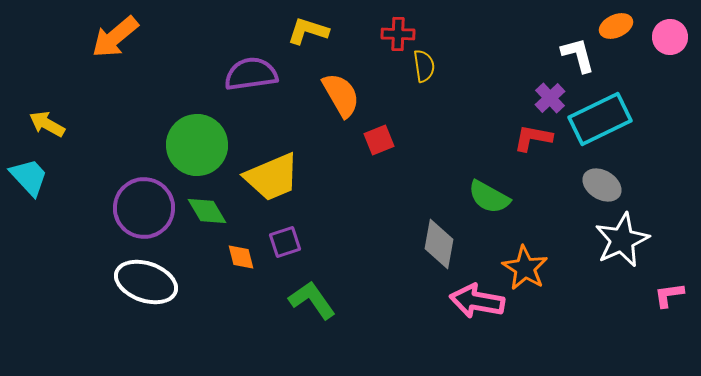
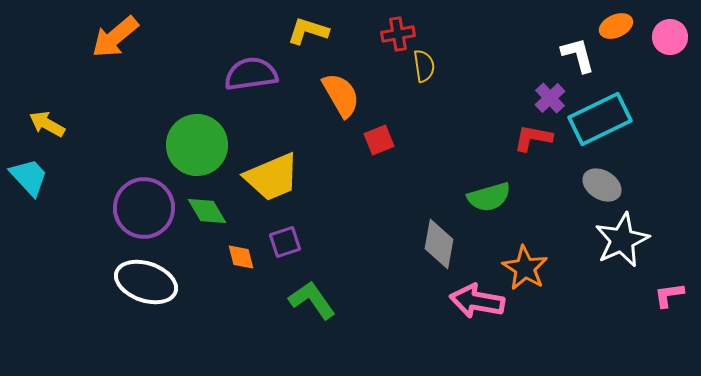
red cross: rotated 12 degrees counterclockwise
green semicircle: rotated 45 degrees counterclockwise
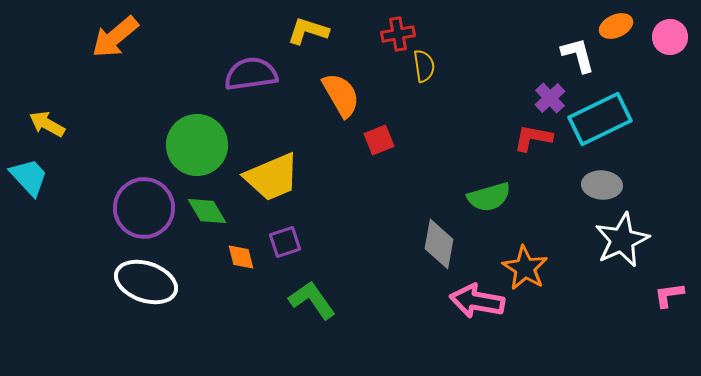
gray ellipse: rotated 27 degrees counterclockwise
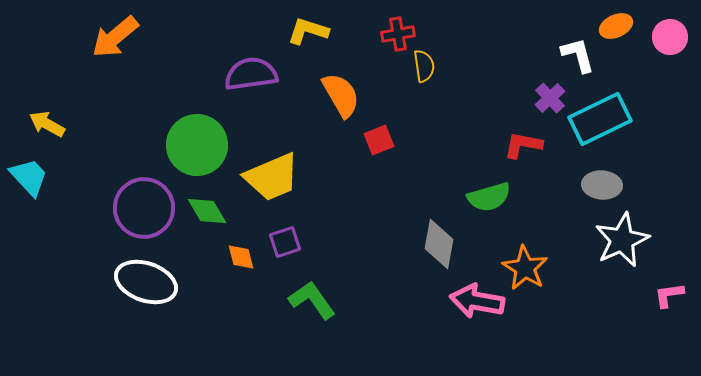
red L-shape: moved 10 px left, 7 px down
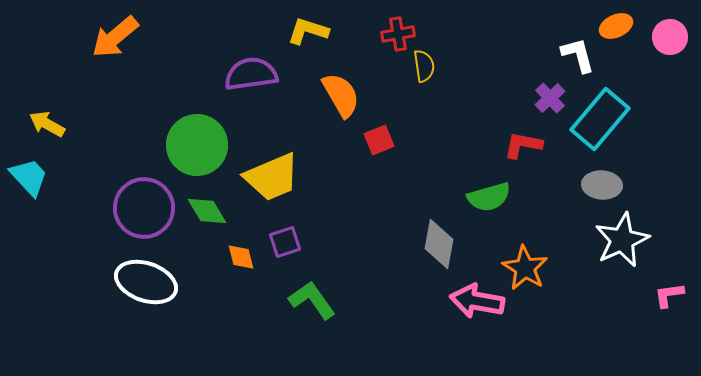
cyan rectangle: rotated 24 degrees counterclockwise
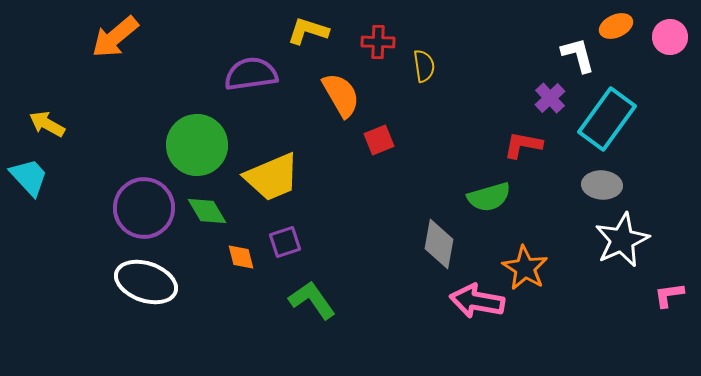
red cross: moved 20 px left, 8 px down; rotated 12 degrees clockwise
cyan rectangle: moved 7 px right; rotated 4 degrees counterclockwise
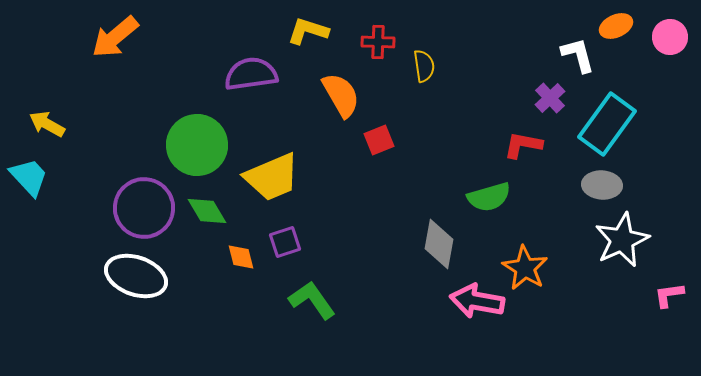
cyan rectangle: moved 5 px down
white ellipse: moved 10 px left, 6 px up
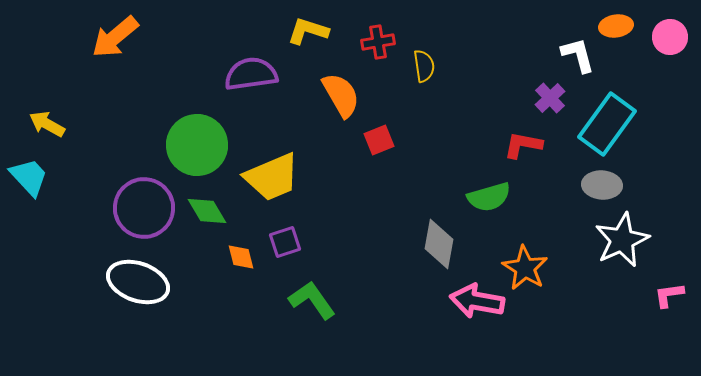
orange ellipse: rotated 16 degrees clockwise
red cross: rotated 12 degrees counterclockwise
white ellipse: moved 2 px right, 6 px down
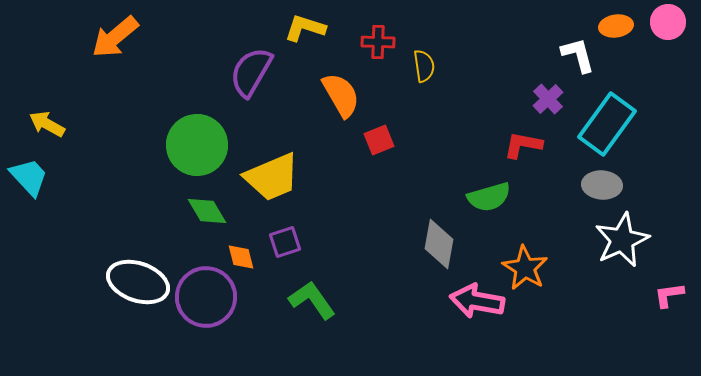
yellow L-shape: moved 3 px left, 3 px up
pink circle: moved 2 px left, 15 px up
red cross: rotated 12 degrees clockwise
purple semicircle: moved 2 px up; rotated 52 degrees counterclockwise
purple cross: moved 2 px left, 1 px down
purple circle: moved 62 px right, 89 px down
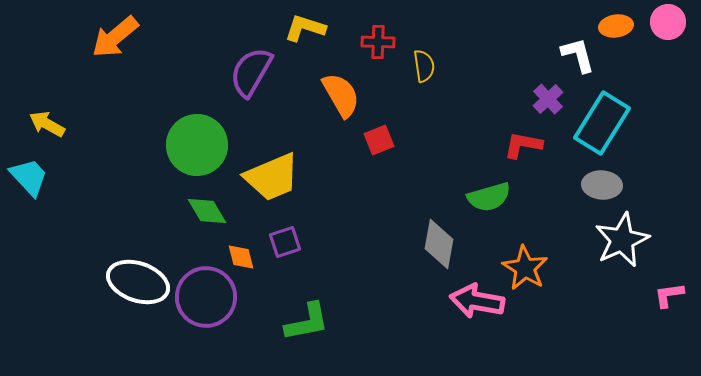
cyan rectangle: moved 5 px left, 1 px up; rotated 4 degrees counterclockwise
green L-shape: moved 5 px left, 22 px down; rotated 114 degrees clockwise
